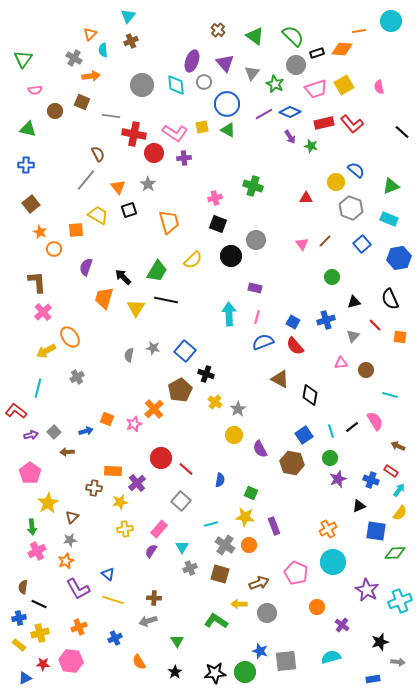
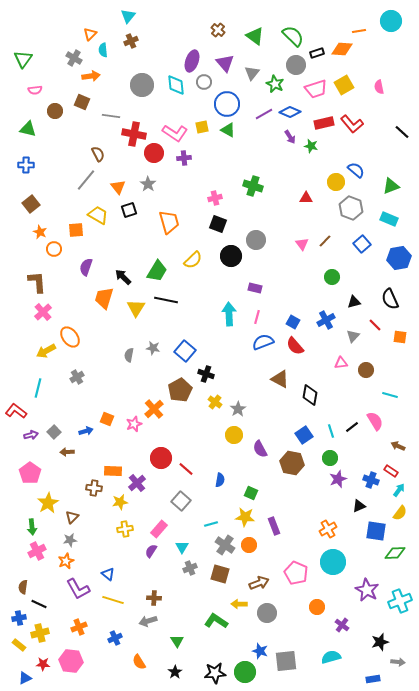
blue cross at (326, 320): rotated 12 degrees counterclockwise
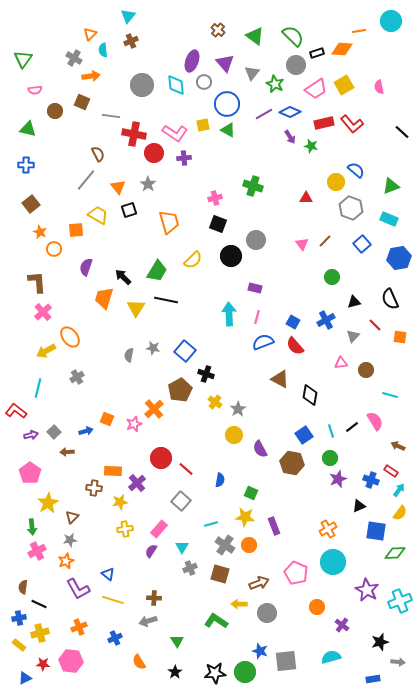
pink trapezoid at (316, 89): rotated 15 degrees counterclockwise
yellow square at (202, 127): moved 1 px right, 2 px up
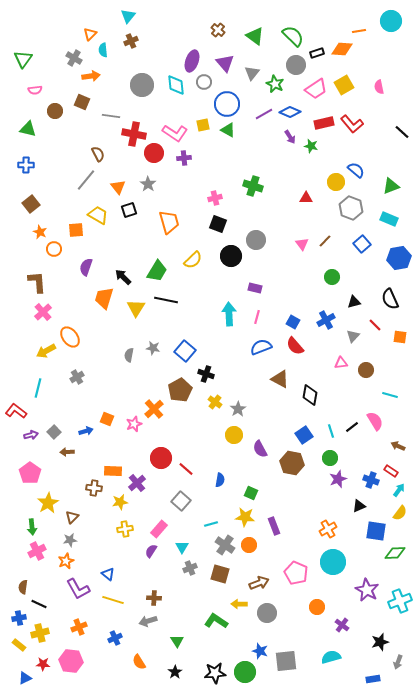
blue semicircle at (263, 342): moved 2 px left, 5 px down
gray arrow at (398, 662): rotated 104 degrees clockwise
